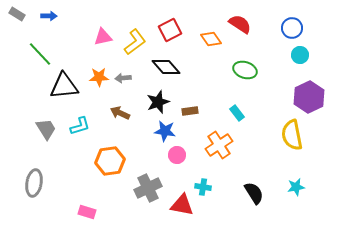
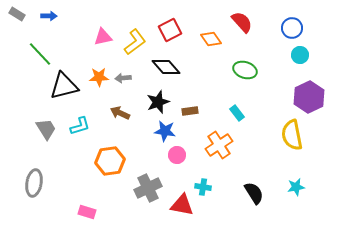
red semicircle: moved 2 px right, 2 px up; rotated 15 degrees clockwise
black triangle: rotated 8 degrees counterclockwise
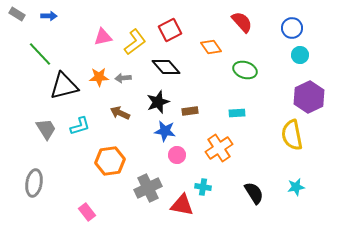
orange diamond: moved 8 px down
cyan rectangle: rotated 56 degrees counterclockwise
orange cross: moved 3 px down
pink rectangle: rotated 36 degrees clockwise
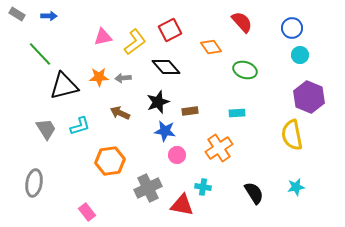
purple hexagon: rotated 12 degrees counterclockwise
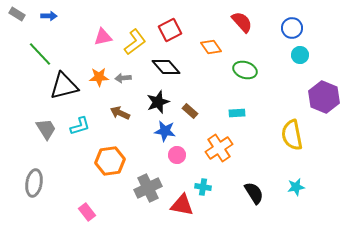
purple hexagon: moved 15 px right
brown rectangle: rotated 49 degrees clockwise
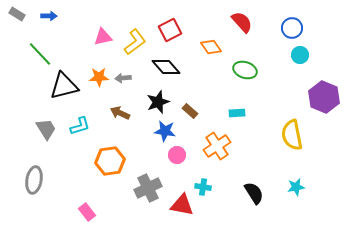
orange cross: moved 2 px left, 2 px up
gray ellipse: moved 3 px up
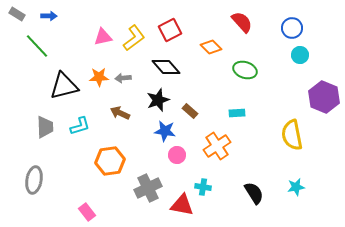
yellow L-shape: moved 1 px left, 4 px up
orange diamond: rotated 10 degrees counterclockwise
green line: moved 3 px left, 8 px up
black star: moved 2 px up
gray trapezoid: moved 1 px left, 2 px up; rotated 30 degrees clockwise
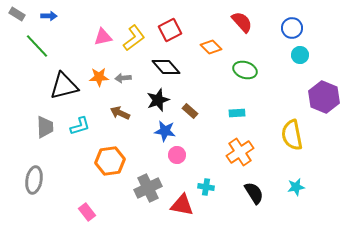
orange cross: moved 23 px right, 6 px down
cyan cross: moved 3 px right
